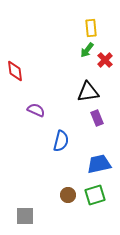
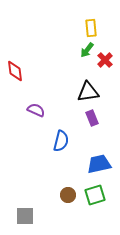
purple rectangle: moved 5 px left
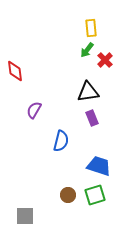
purple semicircle: moved 2 px left; rotated 84 degrees counterclockwise
blue trapezoid: moved 2 px down; rotated 30 degrees clockwise
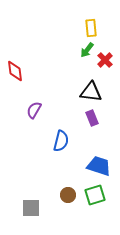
black triangle: moved 3 px right; rotated 15 degrees clockwise
gray square: moved 6 px right, 8 px up
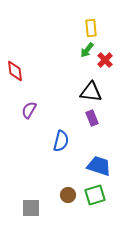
purple semicircle: moved 5 px left
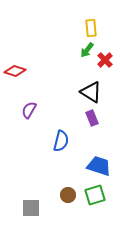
red diamond: rotated 65 degrees counterclockwise
black triangle: rotated 25 degrees clockwise
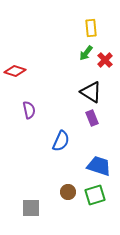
green arrow: moved 1 px left, 3 px down
purple semicircle: rotated 138 degrees clockwise
blue semicircle: rotated 10 degrees clockwise
brown circle: moved 3 px up
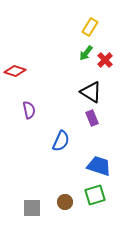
yellow rectangle: moved 1 px left, 1 px up; rotated 36 degrees clockwise
brown circle: moved 3 px left, 10 px down
gray square: moved 1 px right
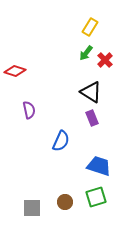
green square: moved 1 px right, 2 px down
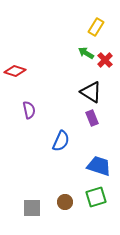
yellow rectangle: moved 6 px right
green arrow: rotated 84 degrees clockwise
